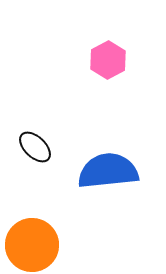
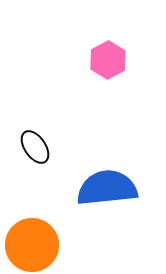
black ellipse: rotated 12 degrees clockwise
blue semicircle: moved 1 px left, 17 px down
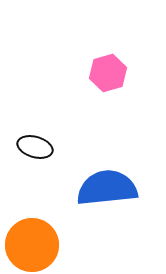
pink hexagon: moved 13 px down; rotated 12 degrees clockwise
black ellipse: rotated 40 degrees counterclockwise
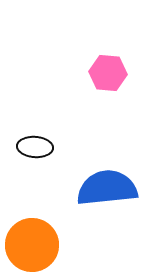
pink hexagon: rotated 21 degrees clockwise
black ellipse: rotated 12 degrees counterclockwise
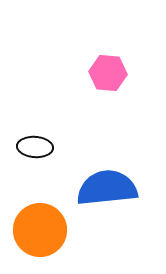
orange circle: moved 8 px right, 15 px up
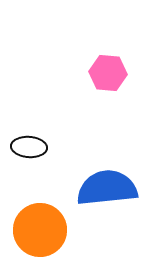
black ellipse: moved 6 px left
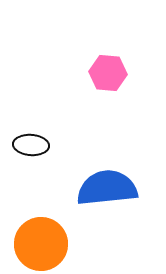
black ellipse: moved 2 px right, 2 px up
orange circle: moved 1 px right, 14 px down
